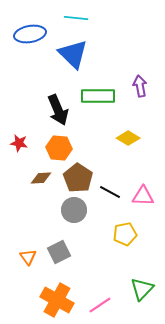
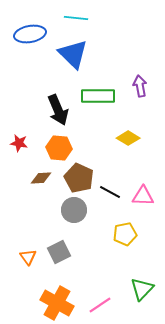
brown pentagon: moved 1 px right; rotated 8 degrees counterclockwise
orange cross: moved 3 px down
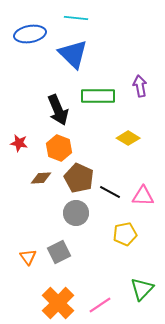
orange hexagon: rotated 15 degrees clockwise
gray circle: moved 2 px right, 3 px down
orange cross: moved 1 px right; rotated 16 degrees clockwise
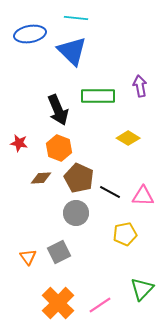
blue triangle: moved 1 px left, 3 px up
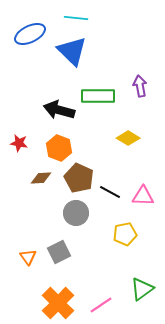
blue ellipse: rotated 16 degrees counterclockwise
black arrow: moved 1 px right; rotated 128 degrees clockwise
green triangle: rotated 10 degrees clockwise
pink line: moved 1 px right
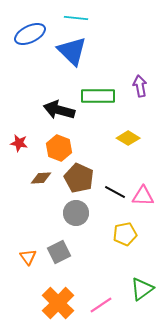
black line: moved 5 px right
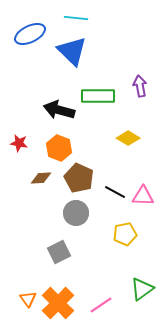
orange triangle: moved 42 px down
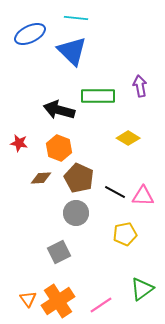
orange cross: moved 2 px up; rotated 12 degrees clockwise
